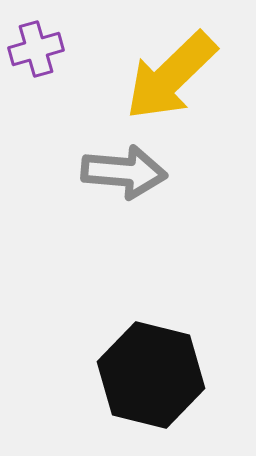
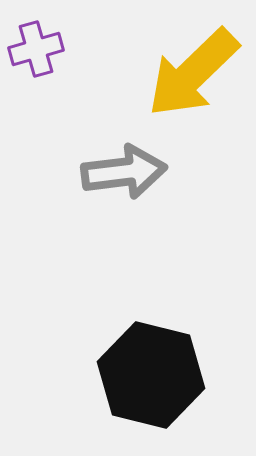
yellow arrow: moved 22 px right, 3 px up
gray arrow: rotated 12 degrees counterclockwise
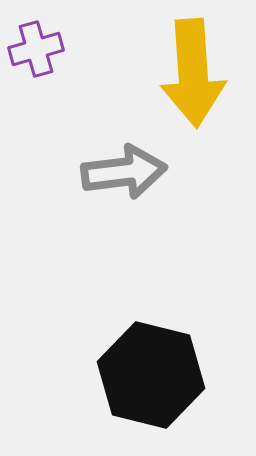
yellow arrow: rotated 50 degrees counterclockwise
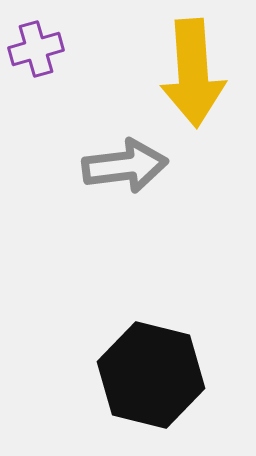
gray arrow: moved 1 px right, 6 px up
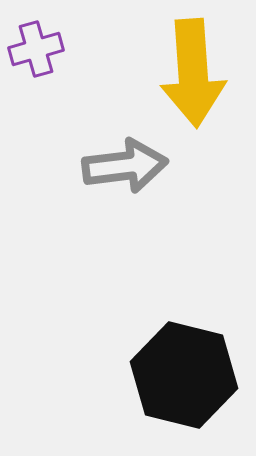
black hexagon: moved 33 px right
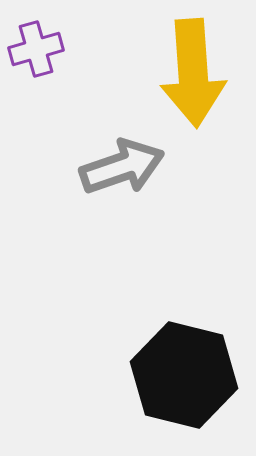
gray arrow: moved 3 px left, 1 px down; rotated 12 degrees counterclockwise
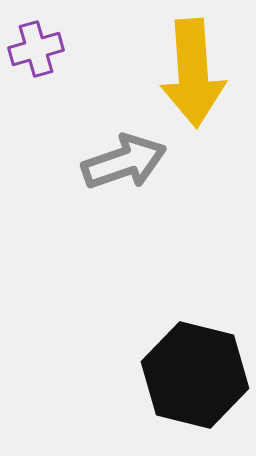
gray arrow: moved 2 px right, 5 px up
black hexagon: moved 11 px right
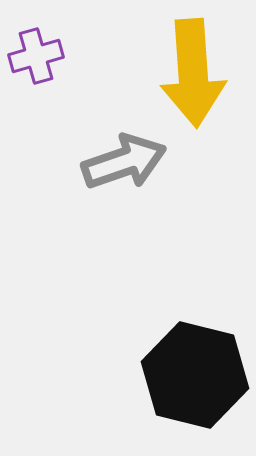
purple cross: moved 7 px down
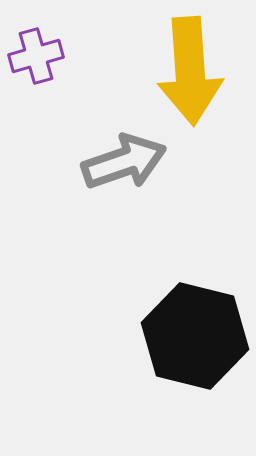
yellow arrow: moved 3 px left, 2 px up
black hexagon: moved 39 px up
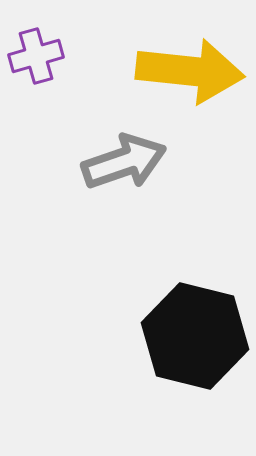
yellow arrow: rotated 80 degrees counterclockwise
